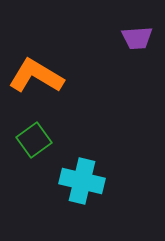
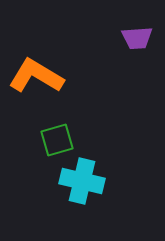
green square: moved 23 px right; rotated 20 degrees clockwise
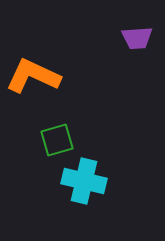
orange L-shape: moved 3 px left; rotated 6 degrees counterclockwise
cyan cross: moved 2 px right
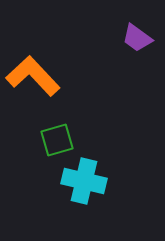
purple trapezoid: rotated 40 degrees clockwise
orange L-shape: rotated 22 degrees clockwise
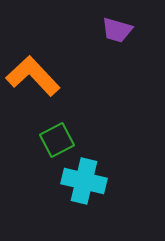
purple trapezoid: moved 20 px left, 8 px up; rotated 20 degrees counterclockwise
green square: rotated 12 degrees counterclockwise
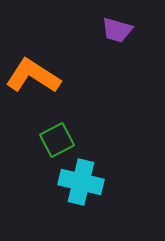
orange L-shape: rotated 14 degrees counterclockwise
cyan cross: moved 3 px left, 1 px down
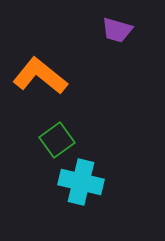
orange L-shape: moved 7 px right; rotated 6 degrees clockwise
green square: rotated 8 degrees counterclockwise
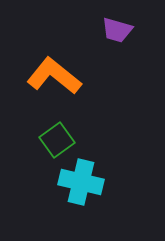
orange L-shape: moved 14 px right
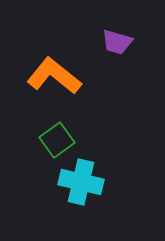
purple trapezoid: moved 12 px down
